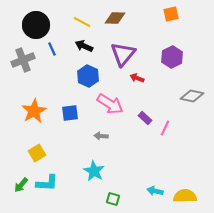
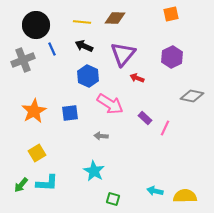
yellow line: rotated 24 degrees counterclockwise
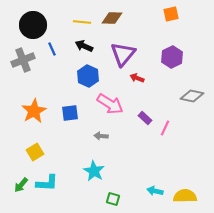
brown diamond: moved 3 px left
black circle: moved 3 px left
yellow square: moved 2 px left, 1 px up
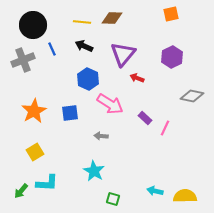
blue hexagon: moved 3 px down
green arrow: moved 6 px down
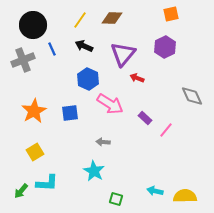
yellow line: moved 2 px left, 2 px up; rotated 60 degrees counterclockwise
purple hexagon: moved 7 px left, 10 px up
gray diamond: rotated 55 degrees clockwise
pink line: moved 1 px right, 2 px down; rotated 14 degrees clockwise
gray arrow: moved 2 px right, 6 px down
green square: moved 3 px right
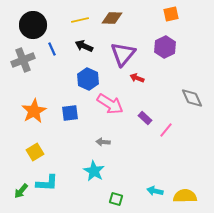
yellow line: rotated 42 degrees clockwise
gray diamond: moved 2 px down
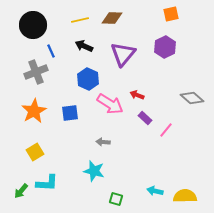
blue line: moved 1 px left, 2 px down
gray cross: moved 13 px right, 12 px down
red arrow: moved 17 px down
gray diamond: rotated 25 degrees counterclockwise
cyan star: rotated 15 degrees counterclockwise
